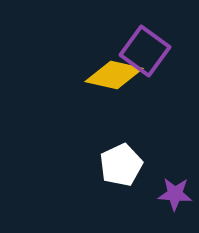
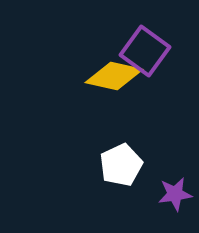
yellow diamond: moved 1 px down
purple star: rotated 12 degrees counterclockwise
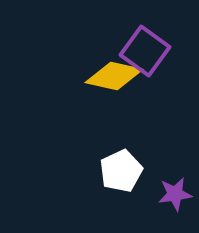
white pentagon: moved 6 px down
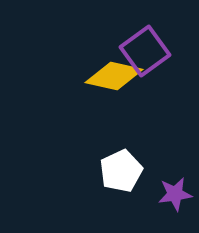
purple square: rotated 18 degrees clockwise
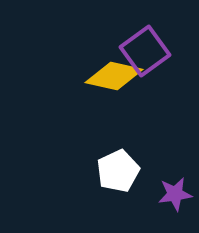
white pentagon: moved 3 px left
